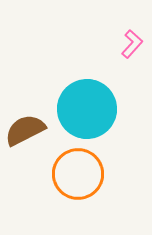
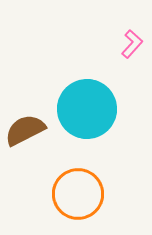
orange circle: moved 20 px down
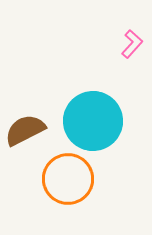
cyan circle: moved 6 px right, 12 px down
orange circle: moved 10 px left, 15 px up
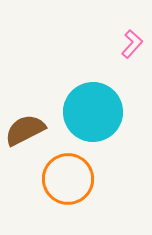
cyan circle: moved 9 px up
